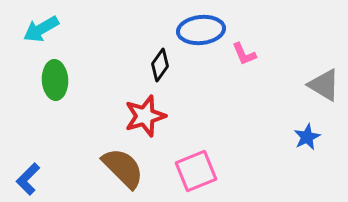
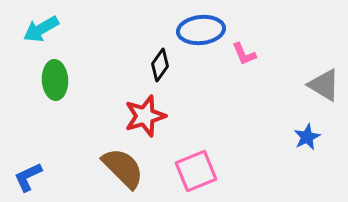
blue L-shape: moved 2 px up; rotated 20 degrees clockwise
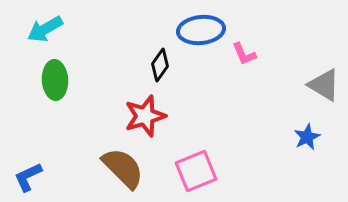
cyan arrow: moved 4 px right
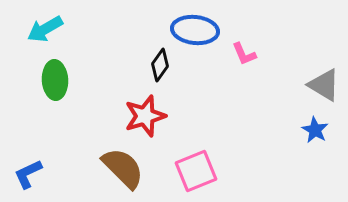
blue ellipse: moved 6 px left; rotated 12 degrees clockwise
blue star: moved 8 px right, 7 px up; rotated 16 degrees counterclockwise
blue L-shape: moved 3 px up
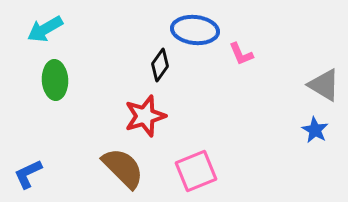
pink L-shape: moved 3 px left
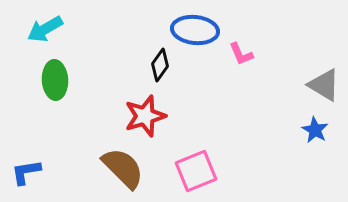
blue L-shape: moved 2 px left, 2 px up; rotated 16 degrees clockwise
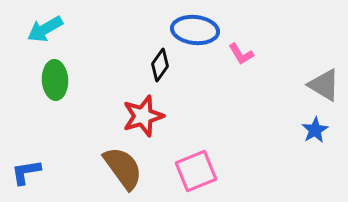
pink L-shape: rotated 8 degrees counterclockwise
red star: moved 2 px left
blue star: rotated 12 degrees clockwise
brown semicircle: rotated 9 degrees clockwise
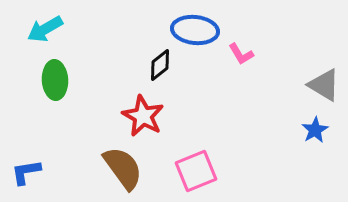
black diamond: rotated 16 degrees clockwise
red star: rotated 27 degrees counterclockwise
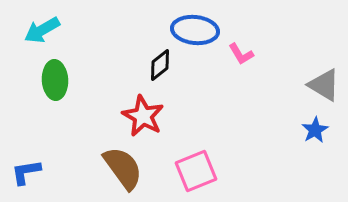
cyan arrow: moved 3 px left, 1 px down
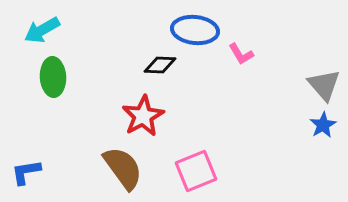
black diamond: rotated 40 degrees clockwise
green ellipse: moved 2 px left, 3 px up
gray triangle: rotated 18 degrees clockwise
red star: rotated 15 degrees clockwise
blue star: moved 8 px right, 5 px up
